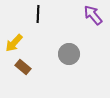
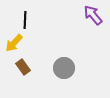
black line: moved 13 px left, 6 px down
gray circle: moved 5 px left, 14 px down
brown rectangle: rotated 14 degrees clockwise
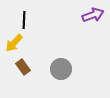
purple arrow: rotated 110 degrees clockwise
black line: moved 1 px left
gray circle: moved 3 px left, 1 px down
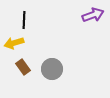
yellow arrow: rotated 30 degrees clockwise
gray circle: moved 9 px left
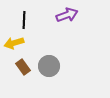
purple arrow: moved 26 px left
gray circle: moved 3 px left, 3 px up
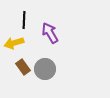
purple arrow: moved 17 px left, 18 px down; rotated 100 degrees counterclockwise
gray circle: moved 4 px left, 3 px down
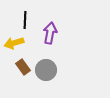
black line: moved 1 px right
purple arrow: rotated 40 degrees clockwise
gray circle: moved 1 px right, 1 px down
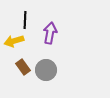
yellow arrow: moved 2 px up
